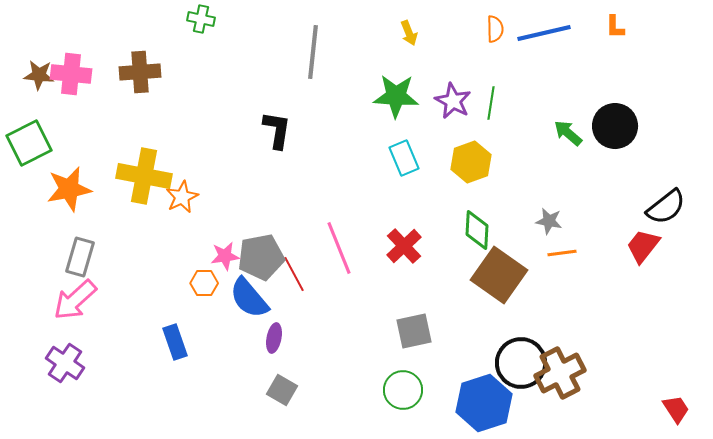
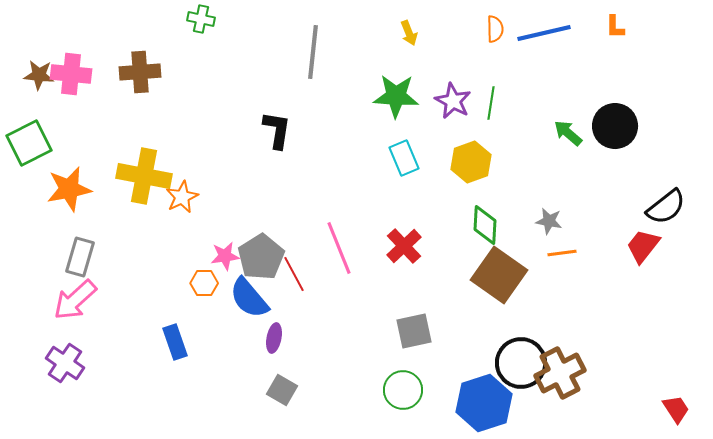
green diamond at (477, 230): moved 8 px right, 5 px up
gray pentagon at (261, 257): rotated 21 degrees counterclockwise
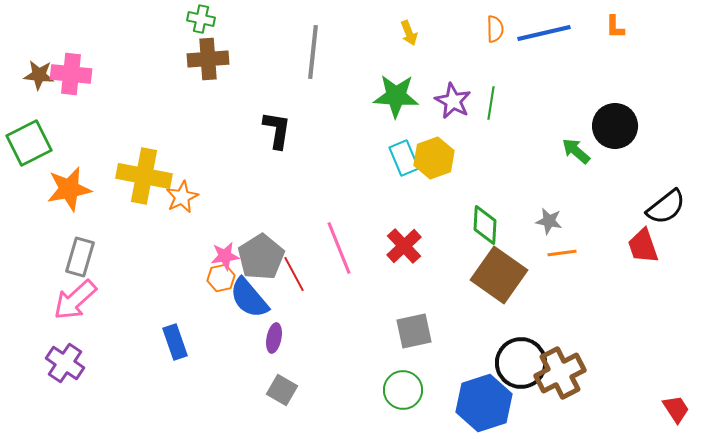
brown cross at (140, 72): moved 68 px right, 13 px up
green arrow at (568, 133): moved 8 px right, 18 px down
yellow hexagon at (471, 162): moved 37 px left, 4 px up
red trapezoid at (643, 246): rotated 57 degrees counterclockwise
orange hexagon at (204, 283): moved 17 px right, 5 px up; rotated 12 degrees counterclockwise
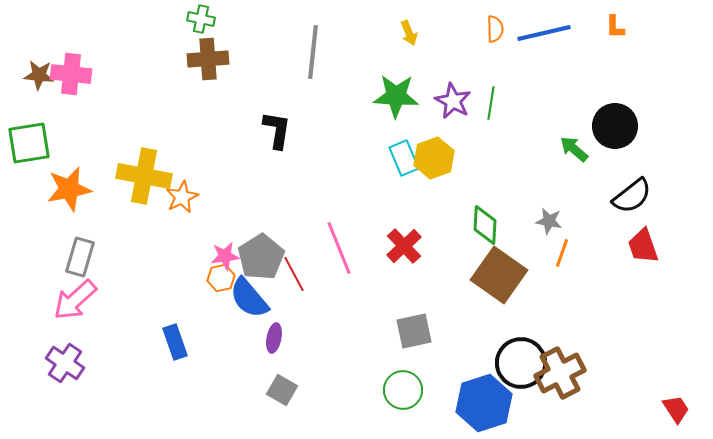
green square at (29, 143): rotated 18 degrees clockwise
green arrow at (576, 151): moved 2 px left, 2 px up
black semicircle at (666, 207): moved 34 px left, 11 px up
orange line at (562, 253): rotated 64 degrees counterclockwise
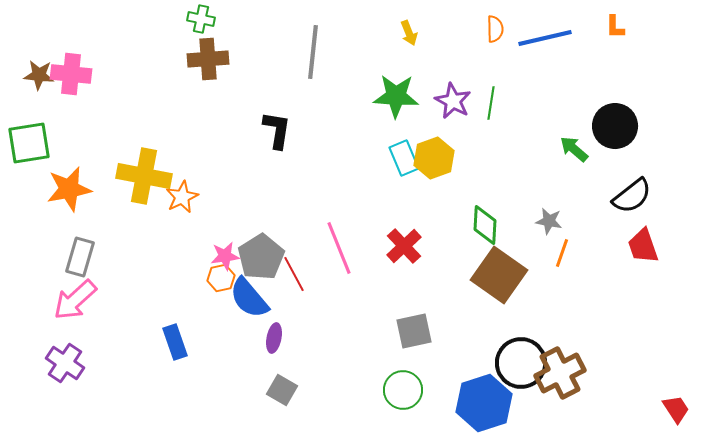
blue line at (544, 33): moved 1 px right, 5 px down
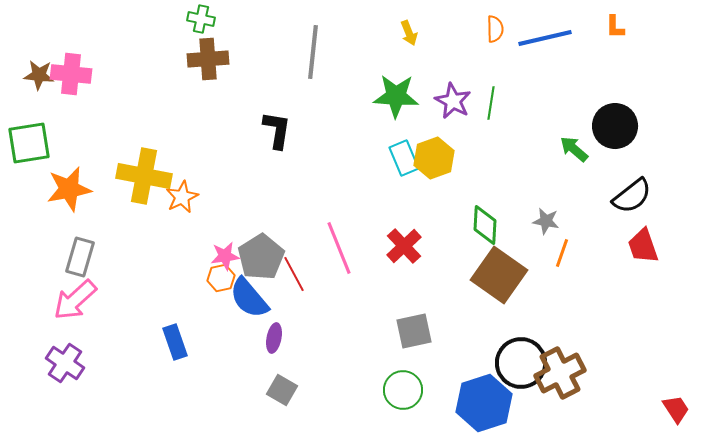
gray star at (549, 221): moved 3 px left
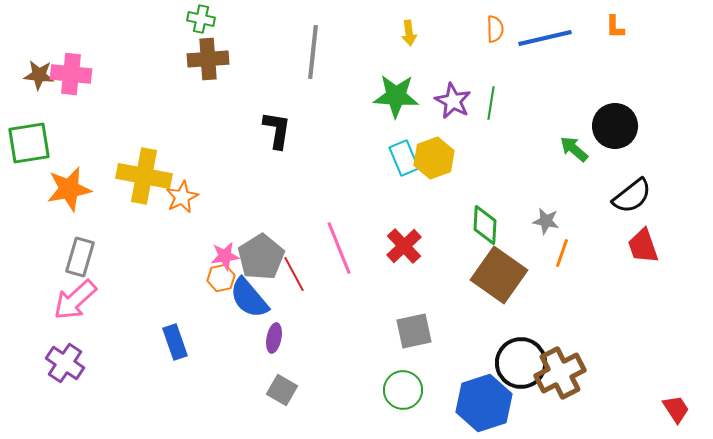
yellow arrow at (409, 33): rotated 15 degrees clockwise
